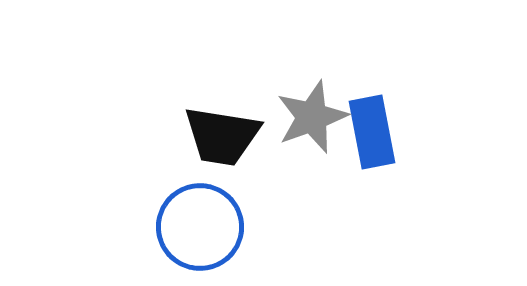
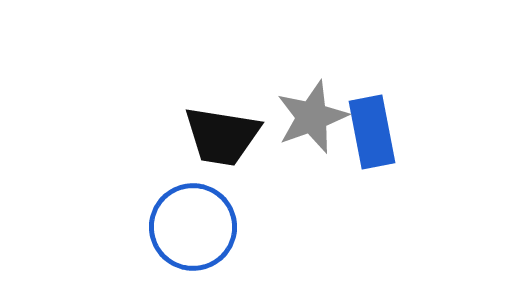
blue circle: moved 7 px left
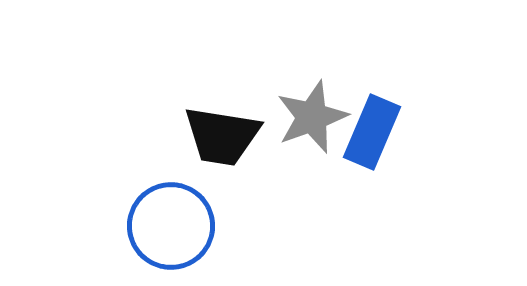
blue rectangle: rotated 34 degrees clockwise
blue circle: moved 22 px left, 1 px up
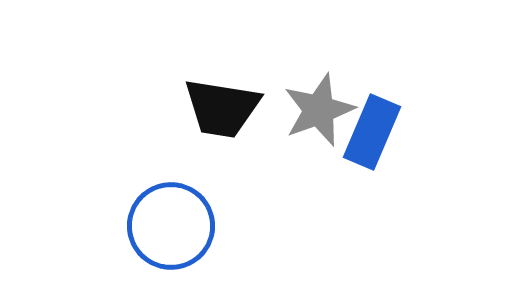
gray star: moved 7 px right, 7 px up
black trapezoid: moved 28 px up
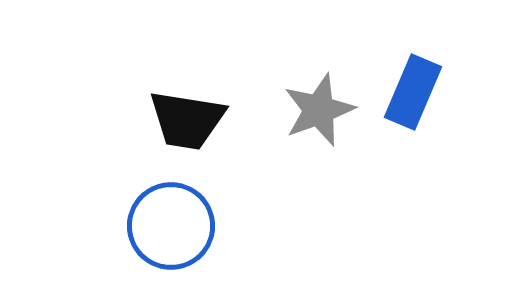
black trapezoid: moved 35 px left, 12 px down
blue rectangle: moved 41 px right, 40 px up
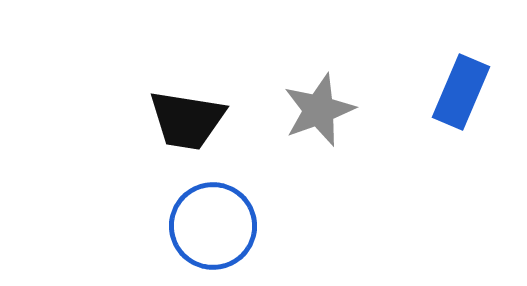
blue rectangle: moved 48 px right
blue circle: moved 42 px right
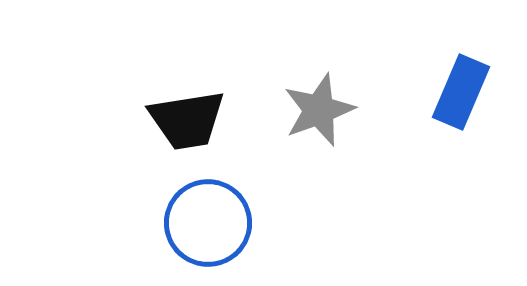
black trapezoid: rotated 18 degrees counterclockwise
blue circle: moved 5 px left, 3 px up
